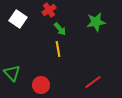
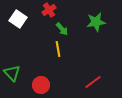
green arrow: moved 2 px right
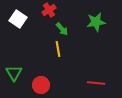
green triangle: moved 2 px right; rotated 12 degrees clockwise
red line: moved 3 px right, 1 px down; rotated 42 degrees clockwise
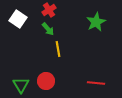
green star: rotated 18 degrees counterclockwise
green arrow: moved 14 px left
green triangle: moved 7 px right, 12 px down
red circle: moved 5 px right, 4 px up
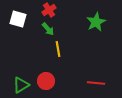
white square: rotated 18 degrees counterclockwise
green triangle: rotated 30 degrees clockwise
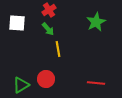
white square: moved 1 px left, 4 px down; rotated 12 degrees counterclockwise
red circle: moved 2 px up
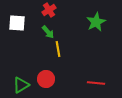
green arrow: moved 3 px down
